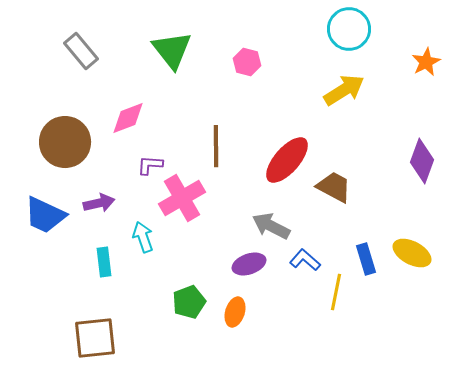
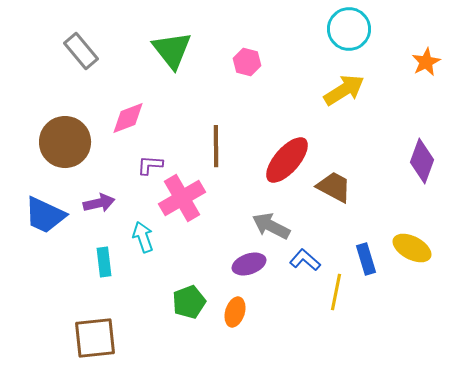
yellow ellipse: moved 5 px up
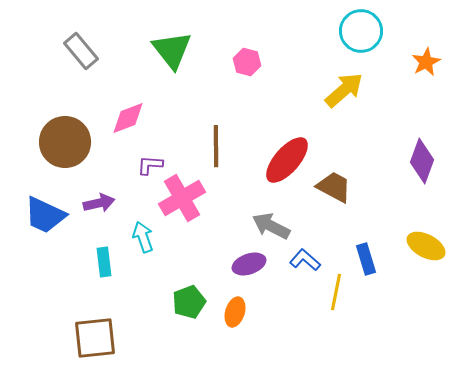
cyan circle: moved 12 px right, 2 px down
yellow arrow: rotated 9 degrees counterclockwise
yellow ellipse: moved 14 px right, 2 px up
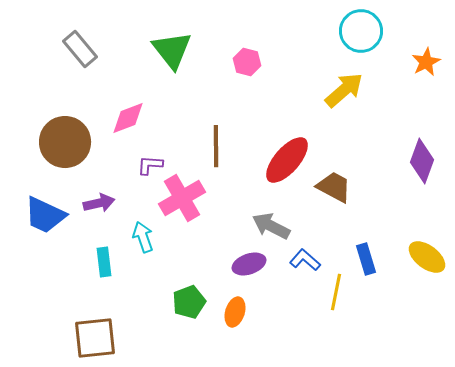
gray rectangle: moved 1 px left, 2 px up
yellow ellipse: moved 1 px right, 11 px down; rotated 9 degrees clockwise
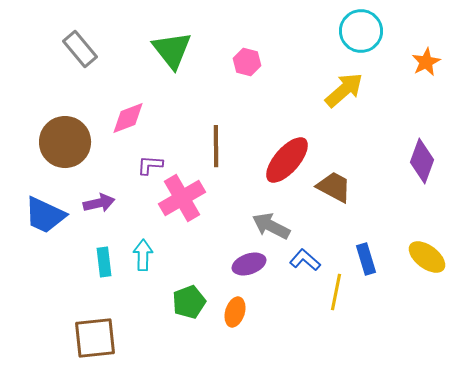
cyan arrow: moved 18 px down; rotated 20 degrees clockwise
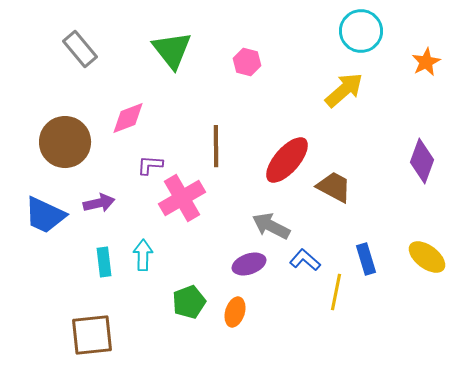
brown square: moved 3 px left, 3 px up
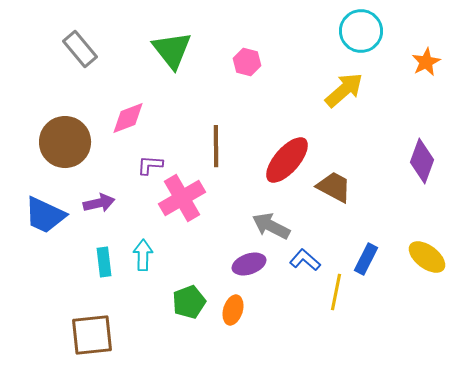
blue rectangle: rotated 44 degrees clockwise
orange ellipse: moved 2 px left, 2 px up
